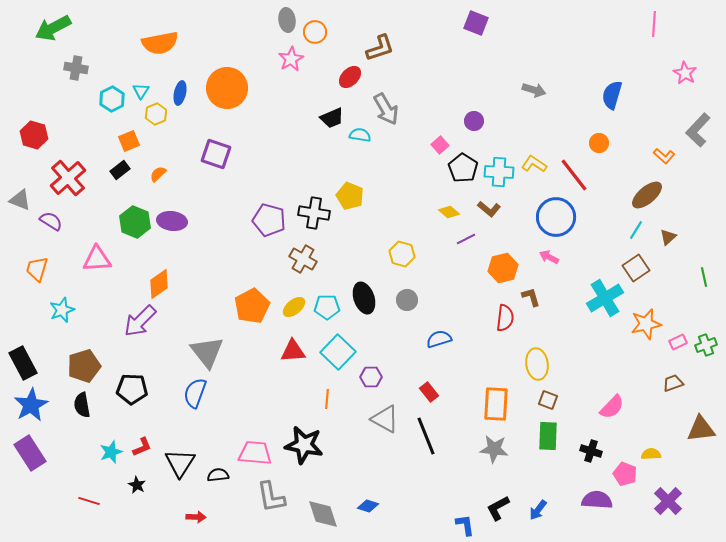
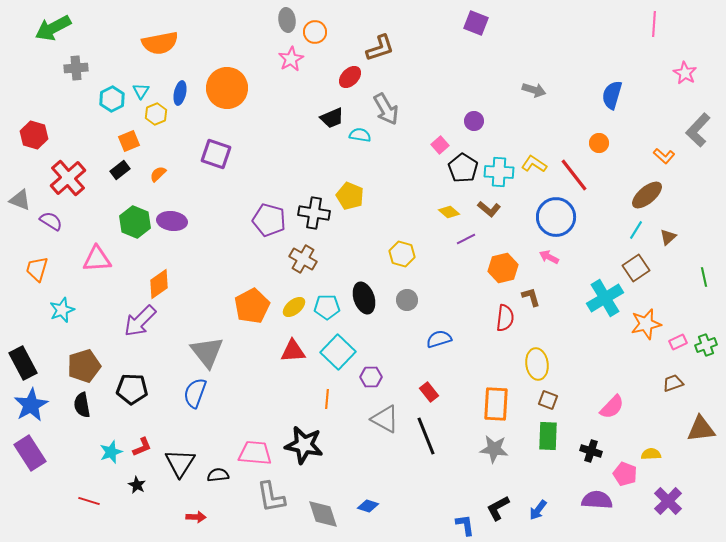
gray cross at (76, 68): rotated 15 degrees counterclockwise
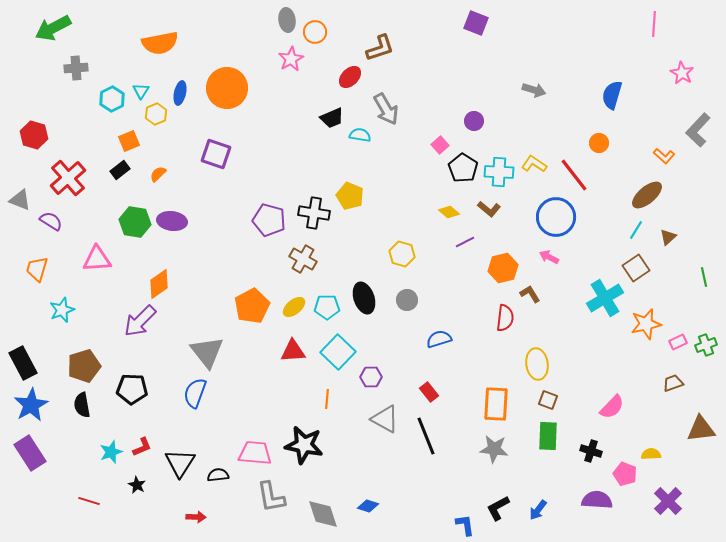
pink star at (685, 73): moved 3 px left
green hexagon at (135, 222): rotated 12 degrees counterclockwise
purple line at (466, 239): moved 1 px left, 3 px down
brown L-shape at (531, 297): moved 1 px left, 3 px up; rotated 15 degrees counterclockwise
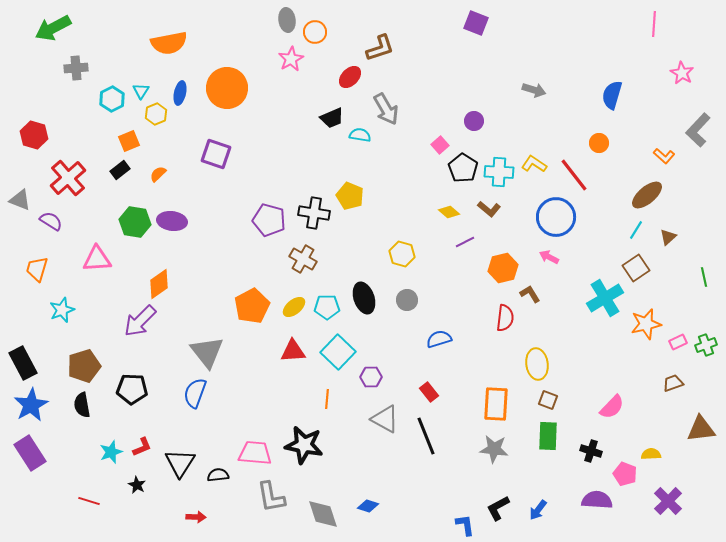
orange semicircle at (160, 43): moved 9 px right
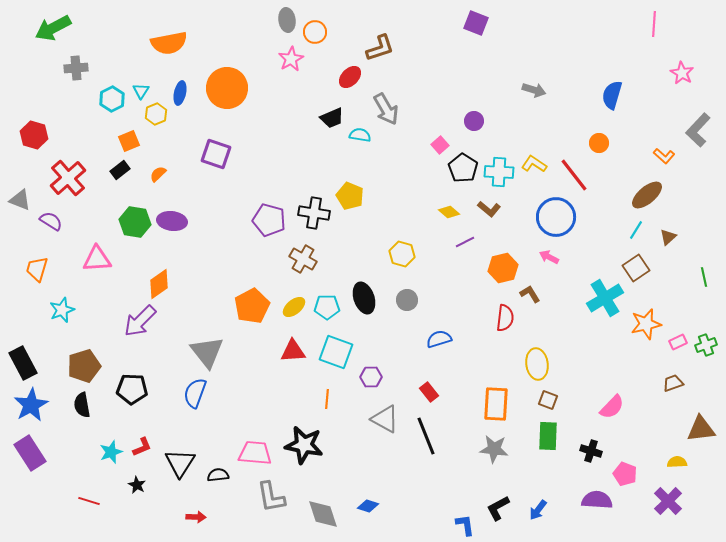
cyan square at (338, 352): moved 2 px left; rotated 24 degrees counterclockwise
yellow semicircle at (651, 454): moved 26 px right, 8 px down
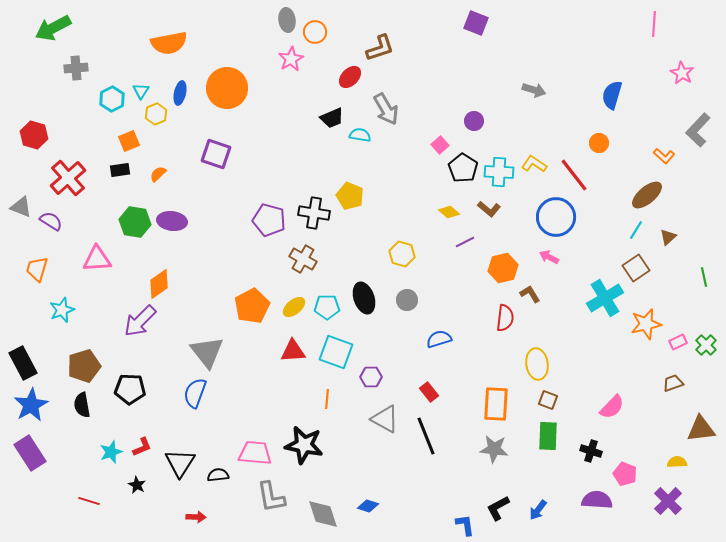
black rectangle at (120, 170): rotated 30 degrees clockwise
gray triangle at (20, 200): moved 1 px right, 7 px down
green cross at (706, 345): rotated 25 degrees counterclockwise
black pentagon at (132, 389): moved 2 px left
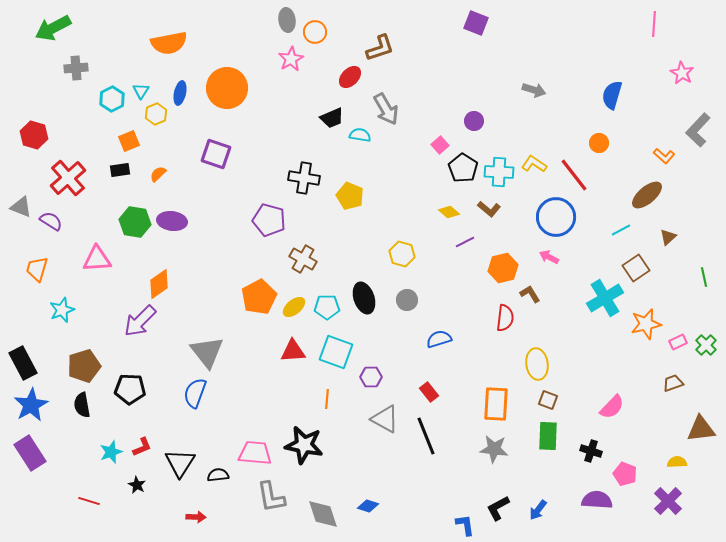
black cross at (314, 213): moved 10 px left, 35 px up
cyan line at (636, 230): moved 15 px left; rotated 30 degrees clockwise
orange pentagon at (252, 306): moved 7 px right, 9 px up
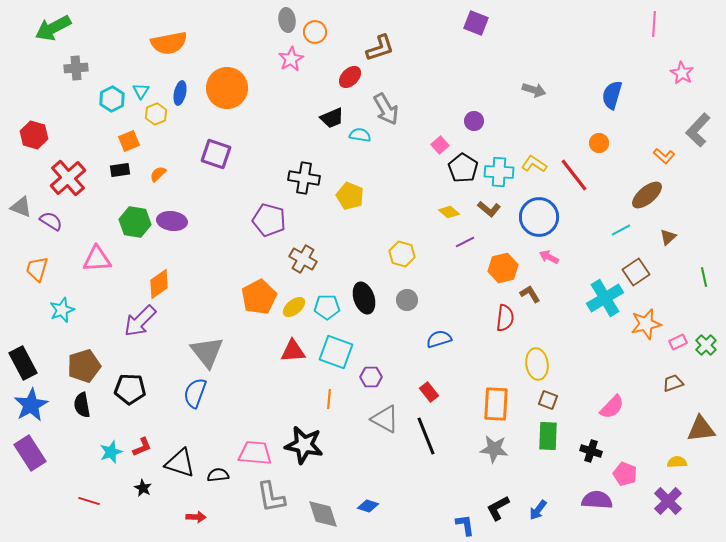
blue circle at (556, 217): moved 17 px left
brown square at (636, 268): moved 4 px down
orange line at (327, 399): moved 2 px right
black triangle at (180, 463): rotated 44 degrees counterclockwise
black star at (137, 485): moved 6 px right, 3 px down
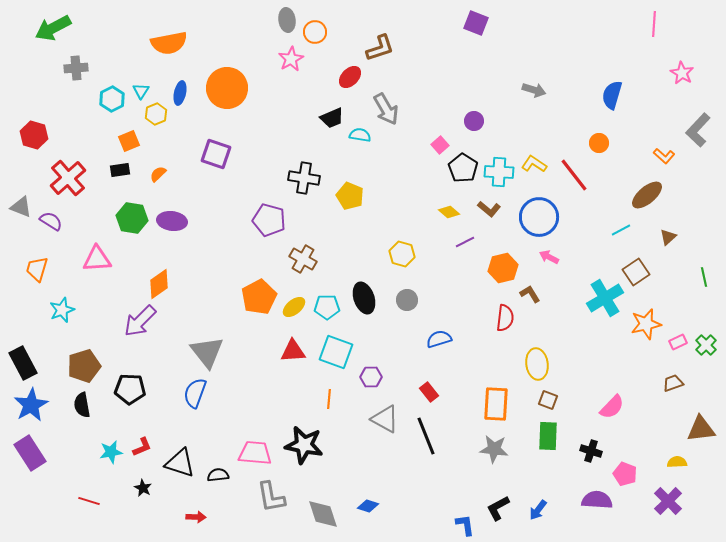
green hexagon at (135, 222): moved 3 px left, 4 px up
cyan star at (111, 452): rotated 10 degrees clockwise
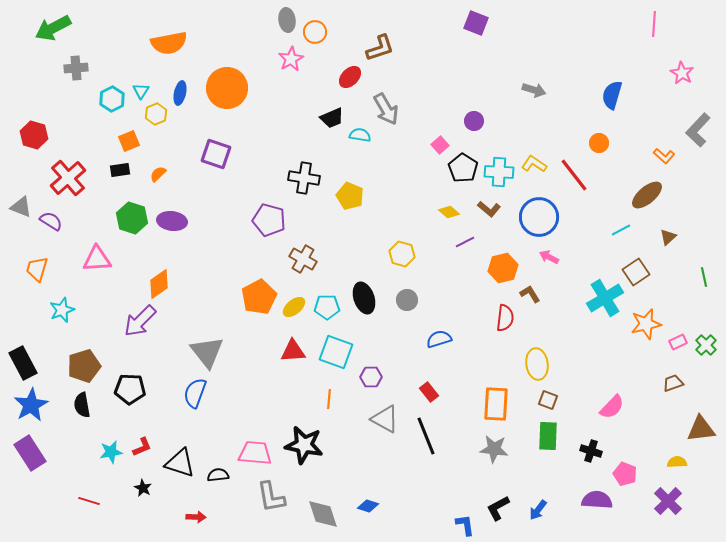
green hexagon at (132, 218): rotated 8 degrees clockwise
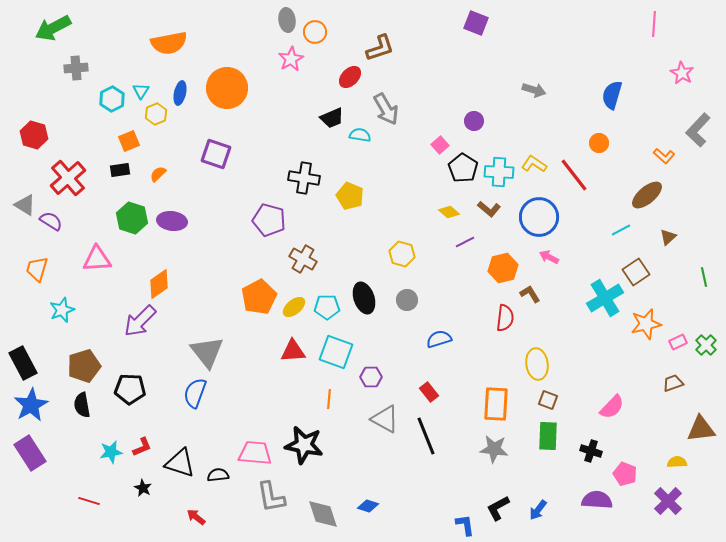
gray triangle at (21, 207): moved 4 px right, 2 px up; rotated 10 degrees clockwise
red arrow at (196, 517): rotated 144 degrees counterclockwise
